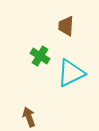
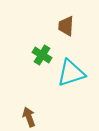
green cross: moved 2 px right, 1 px up
cyan triangle: rotated 8 degrees clockwise
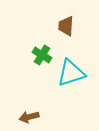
brown arrow: rotated 84 degrees counterclockwise
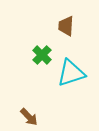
green cross: rotated 12 degrees clockwise
brown arrow: rotated 120 degrees counterclockwise
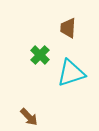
brown trapezoid: moved 2 px right, 2 px down
green cross: moved 2 px left
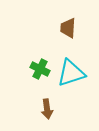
green cross: moved 14 px down; rotated 18 degrees counterclockwise
brown arrow: moved 18 px right, 8 px up; rotated 36 degrees clockwise
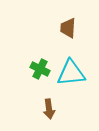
cyan triangle: rotated 12 degrees clockwise
brown arrow: moved 2 px right
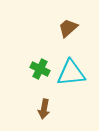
brown trapezoid: rotated 45 degrees clockwise
brown arrow: moved 5 px left; rotated 18 degrees clockwise
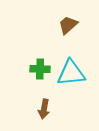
brown trapezoid: moved 3 px up
green cross: rotated 24 degrees counterclockwise
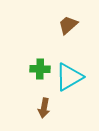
cyan triangle: moved 2 px left, 4 px down; rotated 24 degrees counterclockwise
brown arrow: moved 1 px up
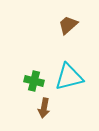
green cross: moved 6 px left, 12 px down; rotated 12 degrees clockwise
cyan triangle: rotated 16 degrees clockwise
